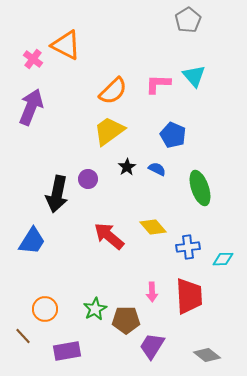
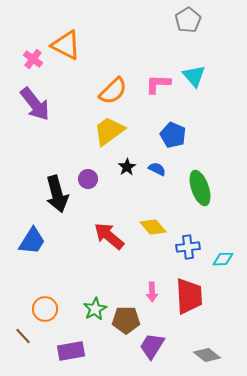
purple arrow: moved 4 px right, 3 px up; rotated 120 degrees clockwise
black arrow: rotated 27 degrees counterclockwise
purple rectangle: moved 4 px right
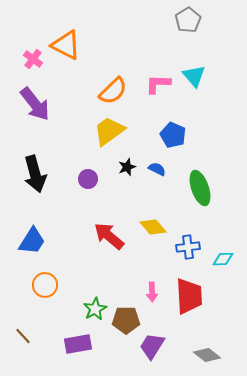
black star: rotated 12 degrees clockwise
black arrow: moved 22 px left, 20 px up
orange circle: moved 24 px up
purple rectangle: moved 7 px right, 7 px up
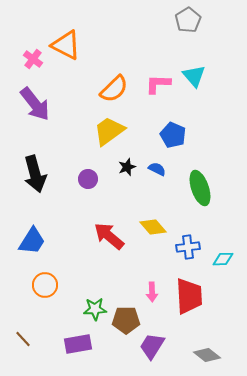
orange semicircle: moved 1 px right, 2 px up
green star: rotated 25 degrees clockwise
brown line: moved 3 px down
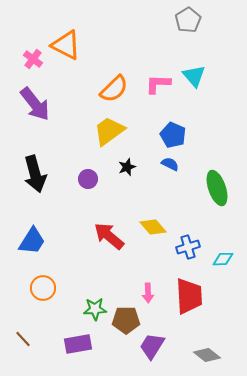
blue semicircle: moved 13 px right, 5 px up
green ellipse: moved 17 px right
blue cross: rotated 10 degrees counterclockwise
orange circle: moved 2 px left, 3 px down
pink arrow: moved 4 px left, 1 px down
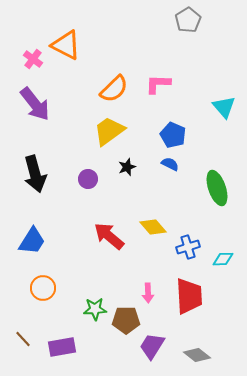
cyan triangle: moved 30 px right, 31 px down
purple rectangle: moved 16 px left, 3 px down
gray diamond: moved 10 px left
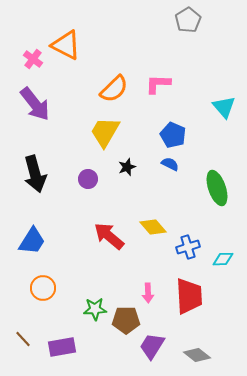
yellow trapezoid: moved 4 px left, 1 px down; rotated 24 degrees counterclockwise
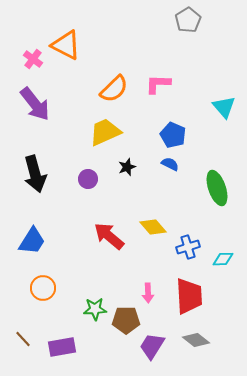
yellow trapezoid: rotated 36 degrees clockwise
gray diamond: moved 1 px left, 15 px up
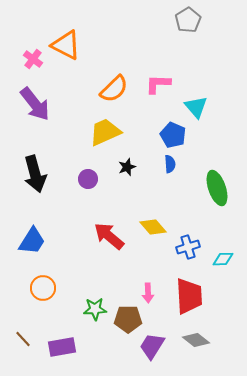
cyan triangle: moved 28 px left
blue semicircle: rotated 60 degrees clockwise
brown pentagon: moved 2 px right, 1 px up
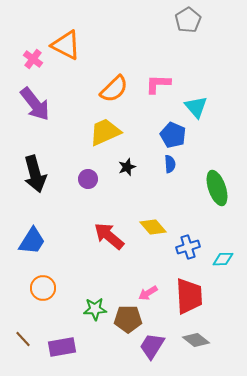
pink arrow: rotated 60 degrees clockwise
